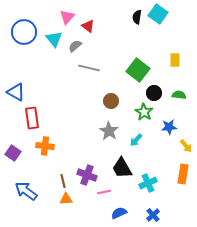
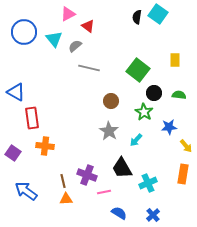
pink triangle: moved 1 px right, 3 px up; rotated 21 degrees clockwise
blue semicircle: rotated 56 degrees clockwise
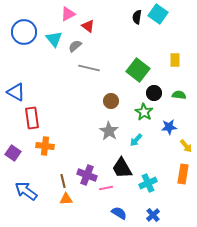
pink line: moved 2 px right, 4 px up
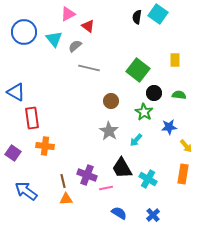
cyan cross: moved 4 px up; rotated 36 degrees counterclockwise
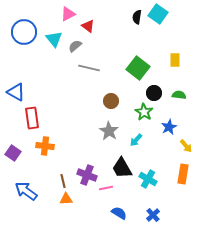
green square: moved 2 px up
blue star: rotated 21 degrees counterclockwise
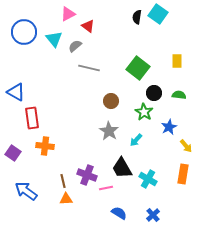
yellow rectangle: moved 2 px right, 1 px down
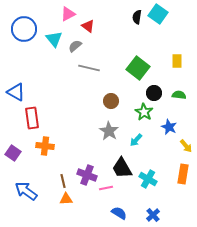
blue circle: moved 3 px up
blue star: rotated 21 degrees counterclockwise
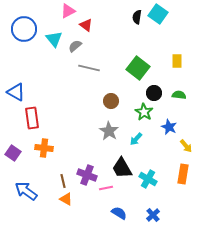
pink triangle: moved 3 px up
red triangle: moved 2 px left, 1 px up
cyan arrow: moved 1 px up
orange cross: moved 1 px left, 2 px down
orange triangle: rotated 32 degrees clockwise
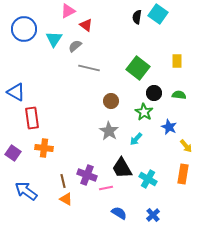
cyan triangle: rotated 12 degrees clockwise
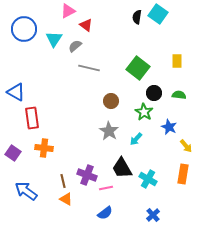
blue semicircle: moved 14 px left; rotated 112 degrees clockwise
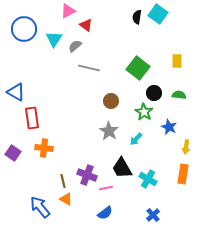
yellow arrow: moved 1 px down; rotated 48 degrees clockwise
blue arrow: moved 14 px right, 16 px down; rotated 15 degrees clockwise
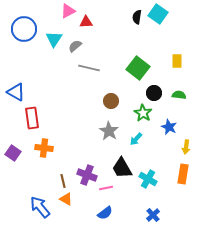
red triangle: moved 3 px up; rotated 40 degrees counterclockwise
green star: moved 1 px left, 1 px down
